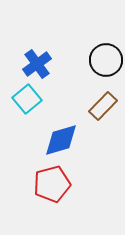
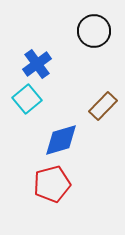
black circle: moved 12 px left, 29 px up
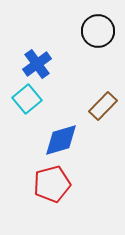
black circle: moved 4 px right
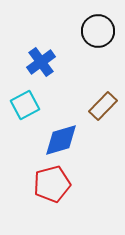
blue cross: moved 4 px right, 2 px up
cyan square: moved 2 px left, 6 px down; rotated 12 degrees clockwise
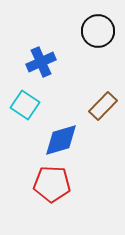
blue cross: rotated 12 degrees clockwise
cyan square: rotated 28 degrees counterclockwise
red pentagon: rotated 18 degrees clockwise
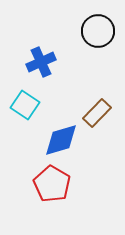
brown rectangle: moved 6 px left, 7 px down
red pentagon: rotated 27 degrees clockwise
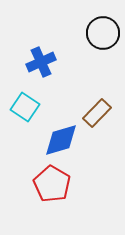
black circle: moved 5 px right, 2 px down
cyan square: moved 2 px down
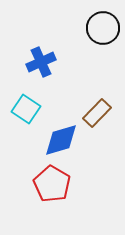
black circle: moved 5 px up
cyan square: moved 1 px right, 2 px down
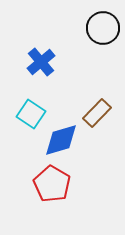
blue cross: rotated 16 degrees counterclockwise
cyan square: moved 5 px right, 5 px down
